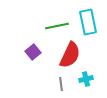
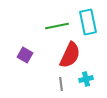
purple square: moved 8 px left, 3 px down; rotated 21 degrees counterclockwise
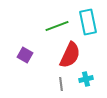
green line: rotated 10 degrees counterclockwise
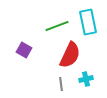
purple square: moved 1 px left, 5 px up
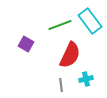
cyan rectangle: moved 2 px right, 1 px up; rotated 25 degrees counterclockwise
green line: moved 3 px right, 1 px up
purple square: moved 2 px right, 6 px up
gray line: moved 1 px down
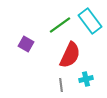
green line: rotated 15 degrees counterclockwise
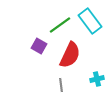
purple square: moved 13 px right, 2 px down
cyan cross: moved 11 px right
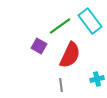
green line: moved 1 px down
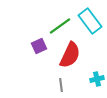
purple square: rotated 35 degrees clockwise
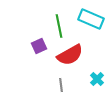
cyan rectangle: moved 1 px right, 2 px up; rotated 30 degrees counterclockwise
green line: moved 1 px left; rotated 65 degrees counterclockwise
red semicircle: rotated 36 degrees clockwise
cyan cross: rotated 32 degrees counterclockwise
